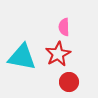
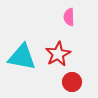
pink semicircle: moved 5 px right, 10 px up
red circle: moved 3 px right
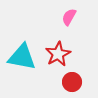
pink semicircle: rotated 30 degrees clockwise
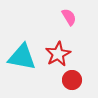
pink semicircle: rotated 120 degrees clockwise
red circle: moved 2 px up
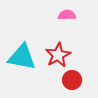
pink semicircle: moved 2 px left, 2 px up; rotated 60 degrees counterclockwise
red star: moved 1 px down
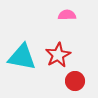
red circle: moved 3 px right, 1 px down
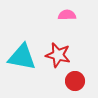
red star: rotated 30 degrees counterclockwise
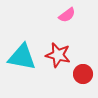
pink semicircle: rotated 144 degrees clockwise
red circle: moved 8 px right, 7 px up
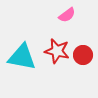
red star: moved 1 px left, 4 px up
red circle: moved 19 px up
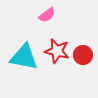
pink semicircle: moved 20 px left
cyan triangle: moved 2 px right
